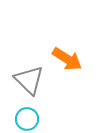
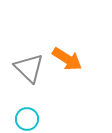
gray triangle: moved 12 px up
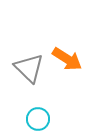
cyan circle: moved 11 px right
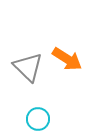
gray triangle: moved 1 px left, 1 px up
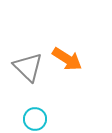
cyan circle: moved 3 px left
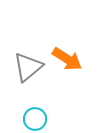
gray triangle: rotated 36 degrees clockwise
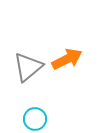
orange arrow: rotated 60 degrees counterclockwise
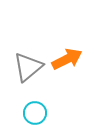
cyan circle: moved 6 px up
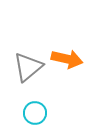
orange arrow: rotated 40 degrees clockwise
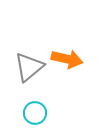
gray triangle: moved 1 px right
